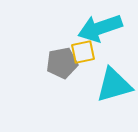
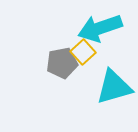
yellow square: rotated 30 degrees counterclockwise
cyan triangle: moved 2 px down
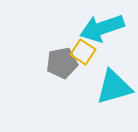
cyan arrow: moved 2 px right
yellow square: rotated 15 degrees counterclockwise
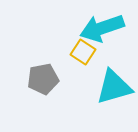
gray pentagon: moved 19 px left, 16 px down
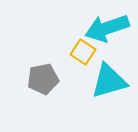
cyan arrow: moved 5 px right
cyan triangle: moved 5 px left, 6 px up
